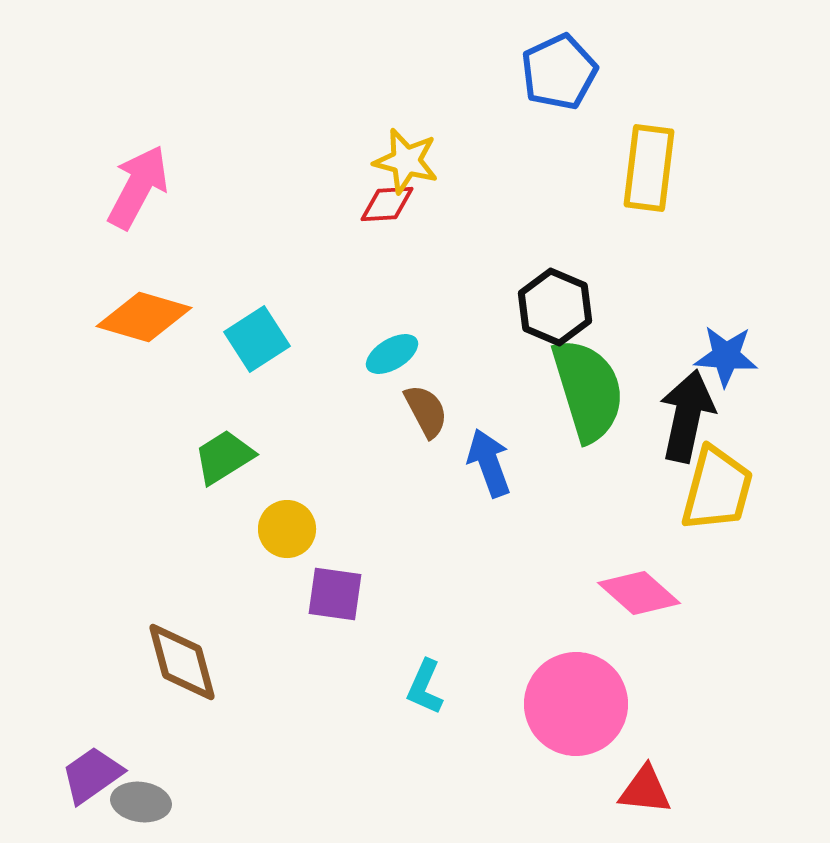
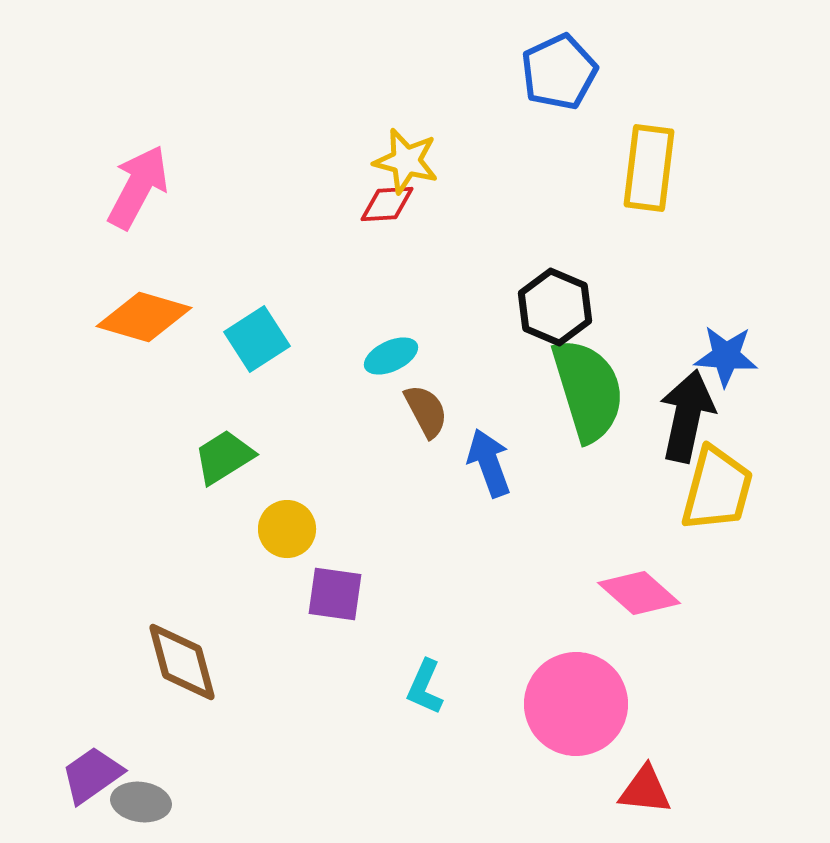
cyan ellipse: moved 1 px left, 2 px down; rotated 6 degrees clockwise
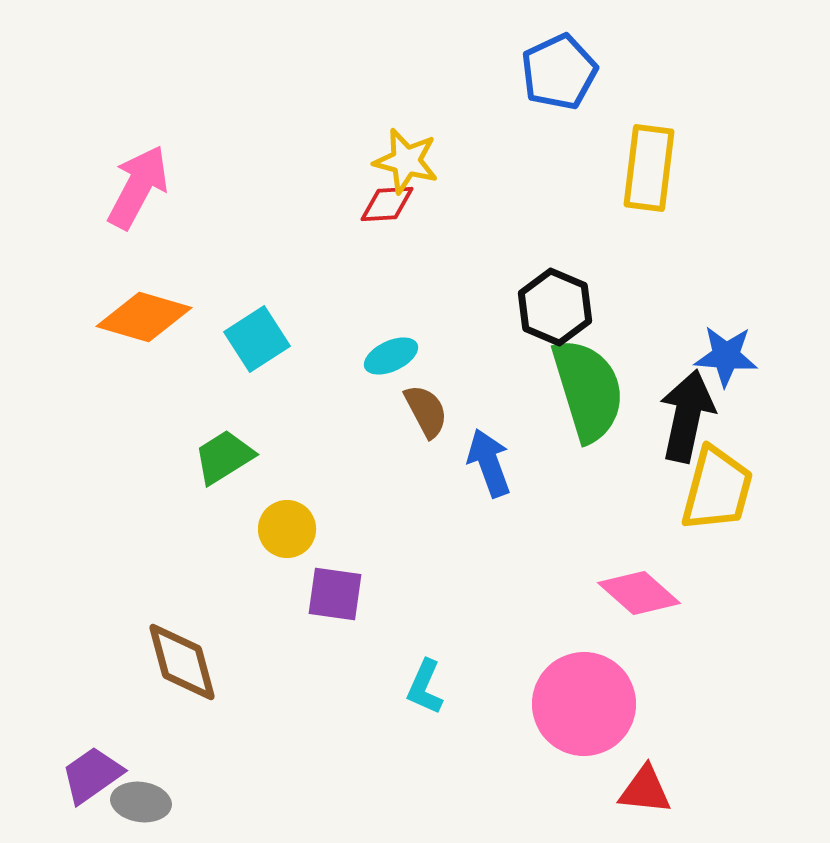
pink circle: moved 8 px right
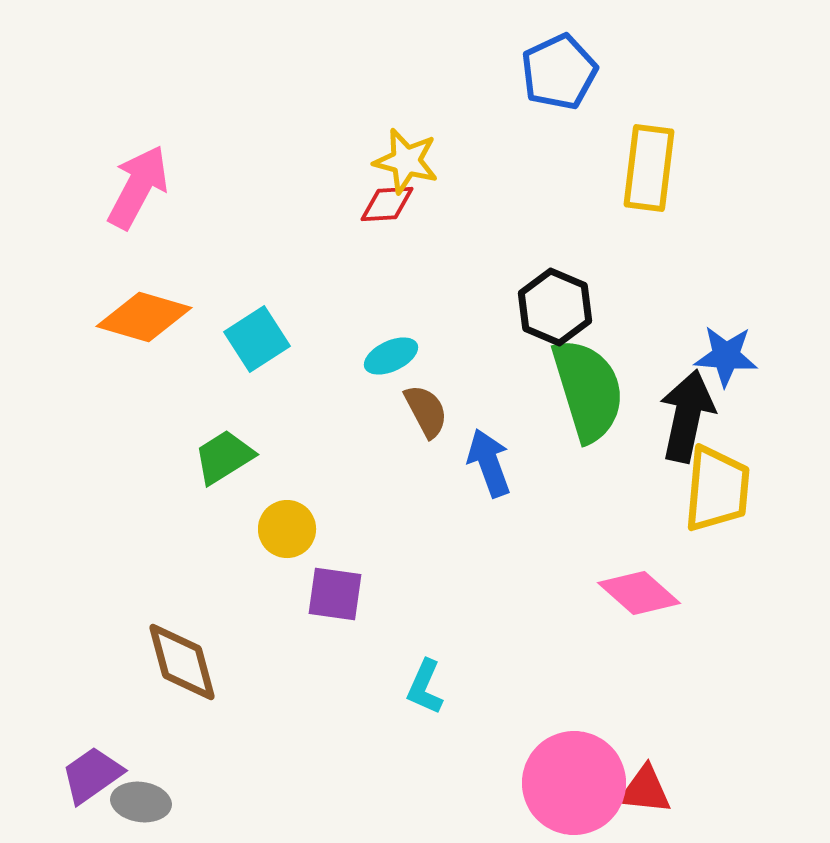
yellow trapezoid: rotated 10 degrees counterclockwise
pink circle: moved 10 px left, 79 px down
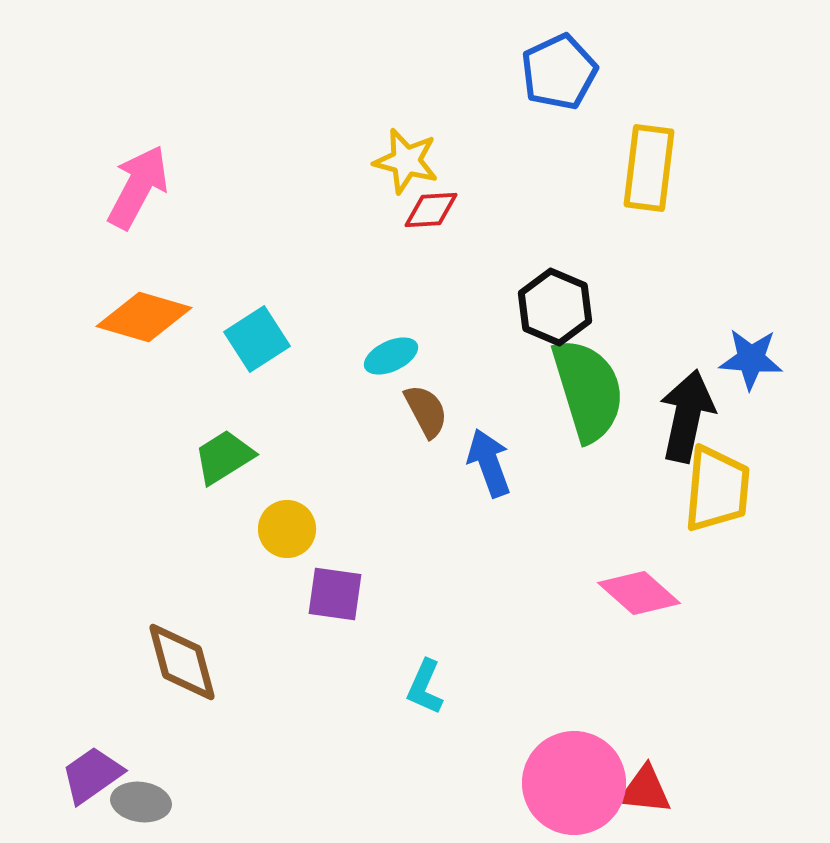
red diamond: moved 44 px right, 6 px down
blue star: moved 25 px right, 3 px down
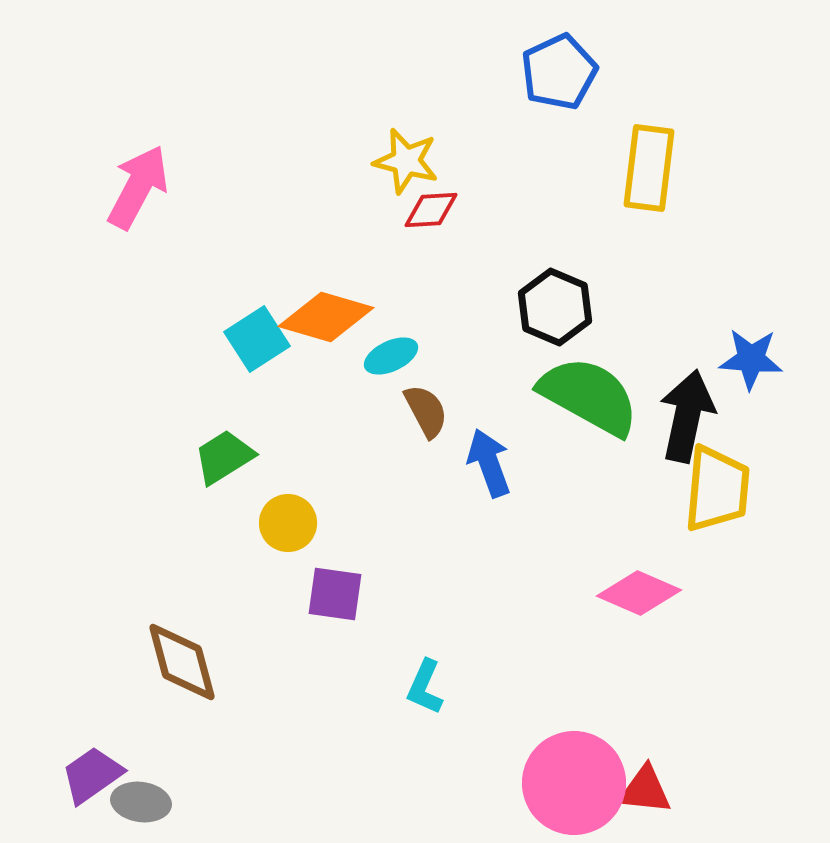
orange diamond: moved 182 px right
green semicircle: moved 1 px right, 6 px down; rotated 44 degrees counterclockwise
yellow circle: moved 1 px right, 6 px up
pink diamond: rotated 18 degrees counterclockwise
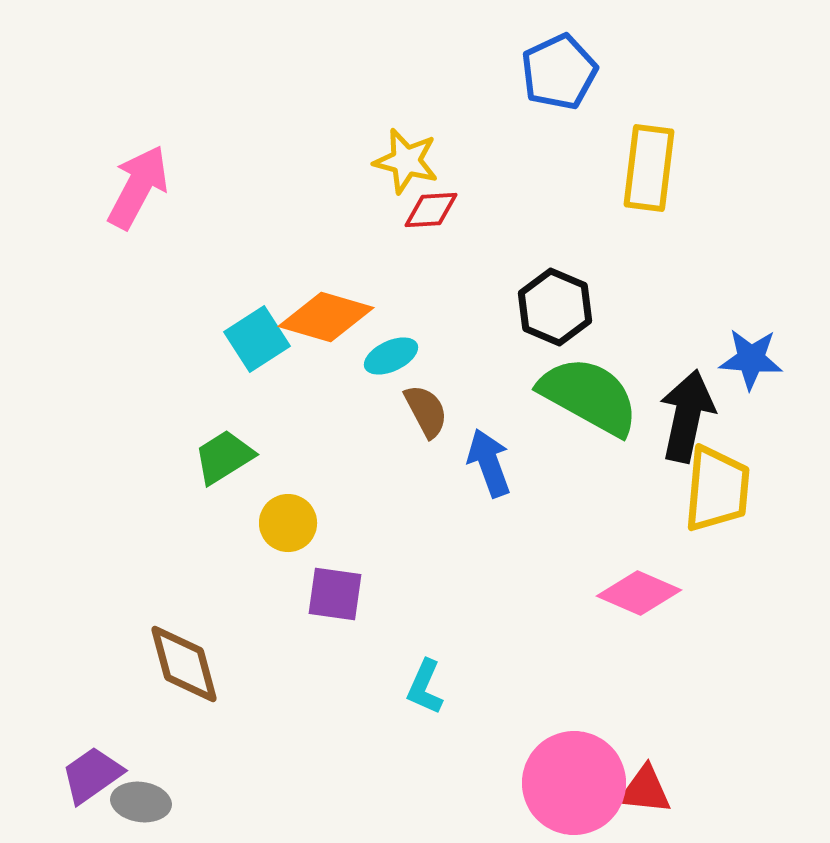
brown diamond: moved 2 px right, 2 px down
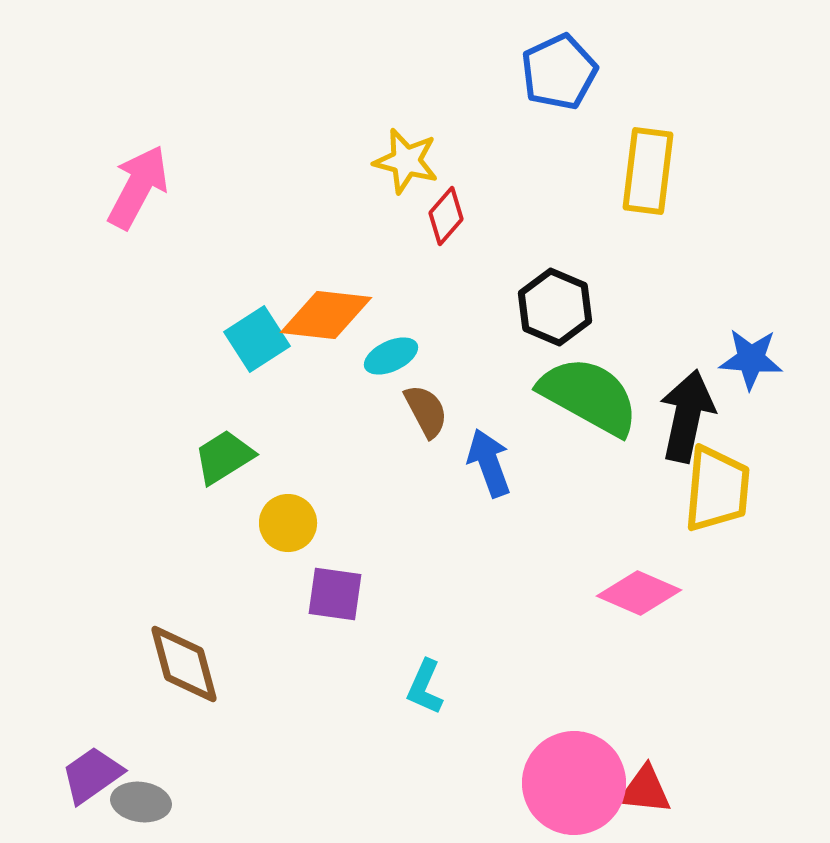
yellow rectangle: moved 1 px left, 3 px down
red diamond: moved 15 px right, 6 px down; rotated 46 degrees counterclockwise
orange diamond: moved 2 px up; rotated 10 degrees counterclockwise
